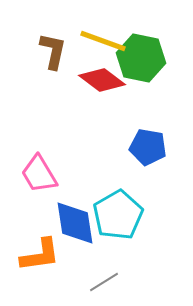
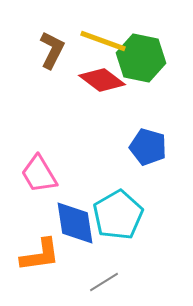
brown L-shape: moved 1 px left, 1 px up; rotated 15 degrees clockwise
blue pentagon: rotated 6 degrees clockwise
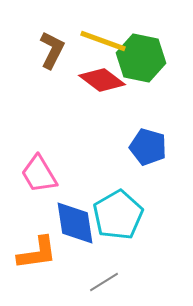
orange L-shape: moved 3 px left, 2 px up
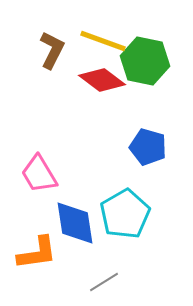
green hexagon: moved 4 px right, 3 px down
cyan pentagon: moved 7 px right, 1 px up
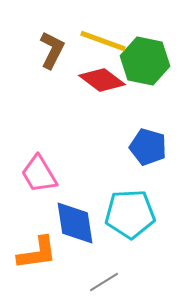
cyan pentagon: moved 5 px right; rotated 27 degrees clockwise
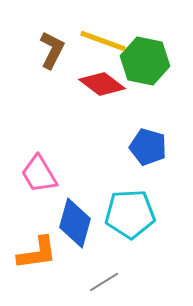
red diamond: moved 4 px down
blue diamond: rotated 24 degrees clockwise
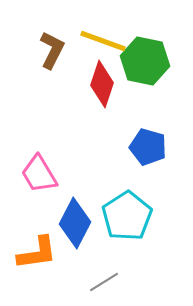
red diamond: rotated 72 degrees clockwise
cyan pentagon: moved 3 px left, 2 px down; rotated 30 degrees counterclockwise
blue diamond: rotated 12 degrees clockwise
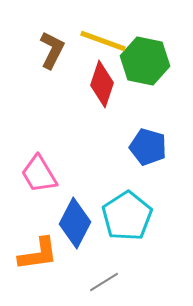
orange L-shape: moved 1 px right, 1 px down
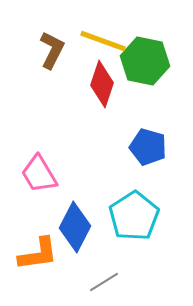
cyan pentagon: moved 7 px right
blue diamond: moved 4 px down
